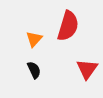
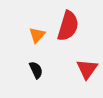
orange triangle: moved 3 px right, 4 px up
black semicircle: moved 2 px right
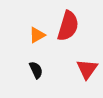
orange triangle: rotated 18 degrees clockwise
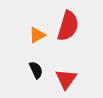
red triangle: moved 21 px left, 10 px down
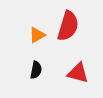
black semicircle: rotated 36 degrees clockwise
red triangle: moved 12 px right, 6 px up; rotated 50 degrees counterclockwise
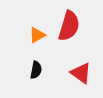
red semicircle: moved 1 px right
red triangle: moved 3 px right; rotated 20 degrees clockwise
